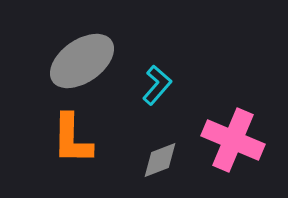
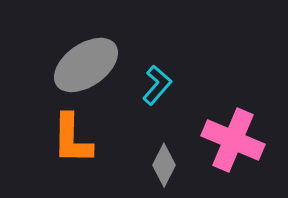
gray ellipse: moved 4 px right, 4 px down
gray diamond: moved 4 px right, 5 px down; rotated 42 degrees counterclockwise
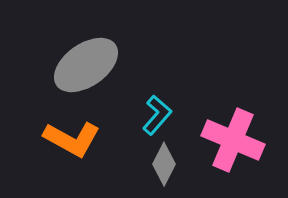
cyan L-shape: moved 30 px down
orange L-shape: rotated 62 degrees counterclockwise
gray diamond: moved 1 px up
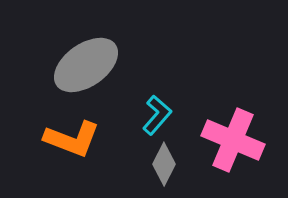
orange L-shape: rotated 8 degrees counterclockwise
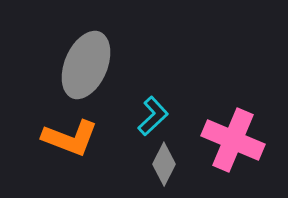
gray ellipse: rotated 32 degrees counterclockwise
cyan L-shape: moved 4 px left, 1 px down; rotated 6 degrees clockwise
orange L-shape: moved 2 px left, 1 px up
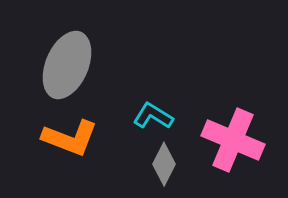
gray ellipse: moved 19 px left
cyan L-shape: rotated 105 degrees counterclockwise
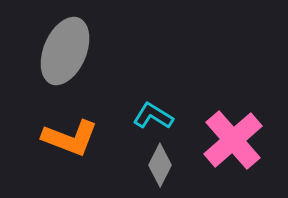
gray ellipse: moved 2 px left, 14 px up
pink cross: rotated 26 degrees clockwise
gray diamond: moved 4 px left, 1 px down
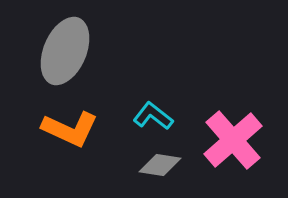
cyan L-shape: rotated 6 degrees clockwise
orange L-shape: moved 9 px up; rotated 4 degrees clockwise
gray diamond: rotated 72 degrees clockwise
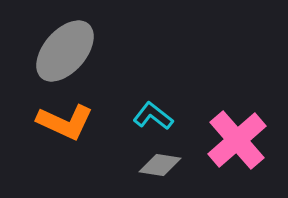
gray ellipse: rotated 18 degrees clockwise
orange L-shape: moved 5 px left, 7 px up
pink cross: moved 4 px right
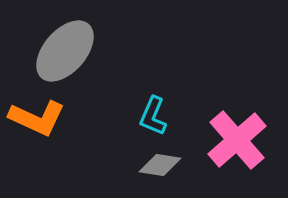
cyan L-shape: rotated 105 degrees counterclockwise
orange L-shape: moved 28 px left, 4 px up
